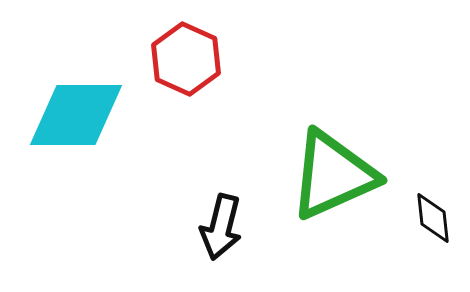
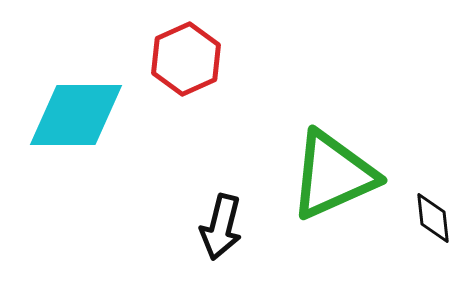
red hexagon: rotated 12 degrees clockwise
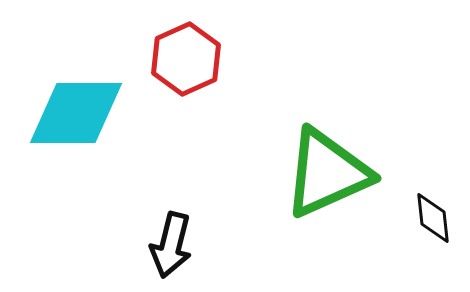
cyan diamond: moved 2 px up
green triangle: moved 6 px left, 2 px up
black arrow: moved 50 px left, 18 px down
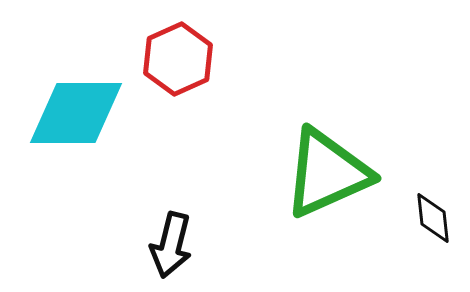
red hexagon: moved 8 px left
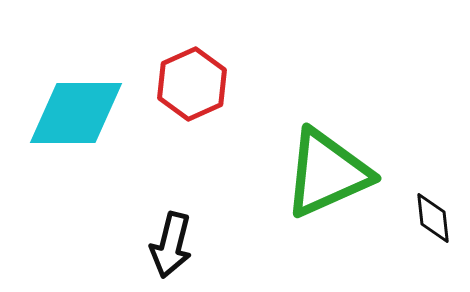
red hexagon: moved 14 px right, 25 px down
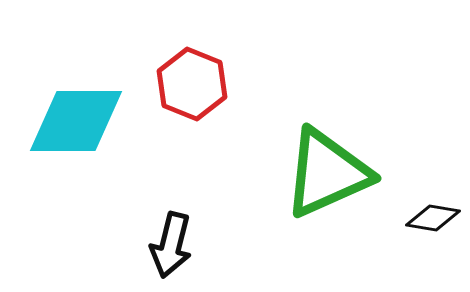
red hexagon: rotated 14 degrees counterclockwise
cyan diamond: moved 8 px down
black diamond: rotated 74 degrees counterclockwise
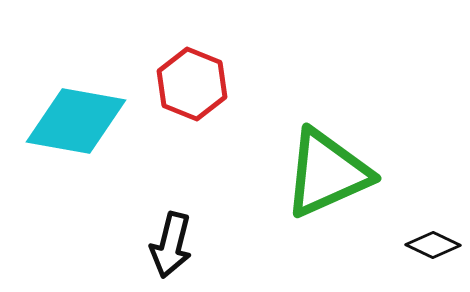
cyan diamond: rotated 10 degrees clockwise
black diamond: moved 27 px down; rotated 16 degrees clockwise
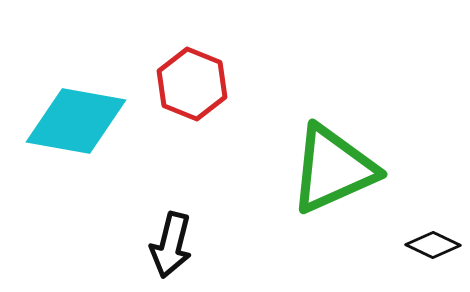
green triangle: moved 6 px right, 4 px up
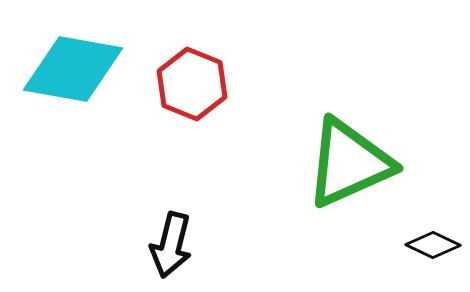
cyan diamond: moved 3 px left, 52 px up
green triangle: moved 16 px right, 6 px up
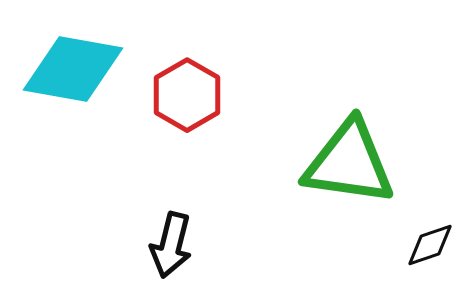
red hexagon: moved 5 px left, 11 px down; rotated 8 degrees clockwise
green triangle: rotated 32 degrees clockwise
black diamond: moved 3 px left; rotated 44 degrees counterclockwise
